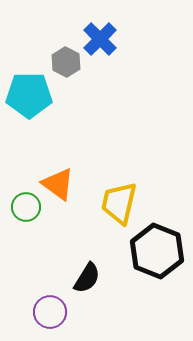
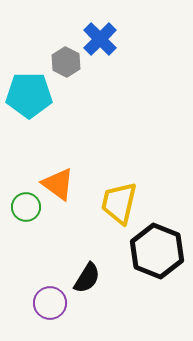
purple circle: moved 9 px up
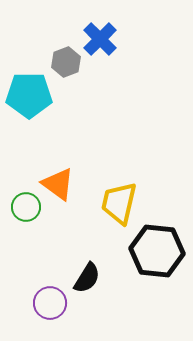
gray hexagon: rotated 12 degrees clockwise
black hexagon: rotated 16 degrees counterclockwise
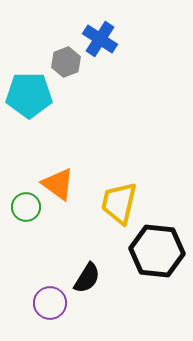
blue cross: rotated 12 degrees counterclockwise
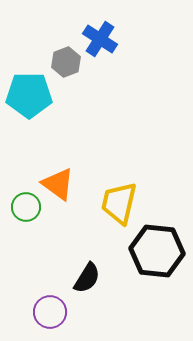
purple circle: moved 9 px down
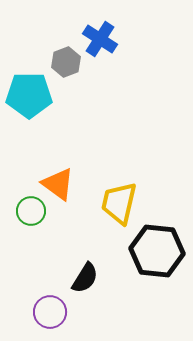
green circle: moved 5 px right, 4 px down
black semicircle: moved 2 px left
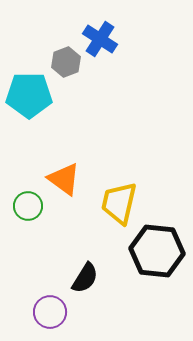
orange triangle: moved 6 px right, 5 px up
green circle: moved 3 px left, 5 px up
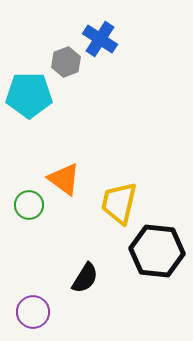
green circle: moved 1 px right, 1 px up
purple circle: moved 17 px left
